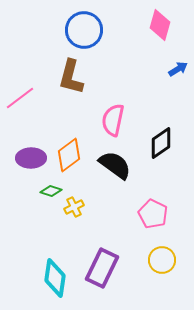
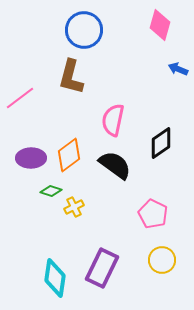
blue arrow: rotated 126 degrees counterclockwise
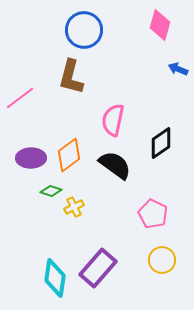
purple rectangle: moved 4 px left; rotated 15 degrees clockwise
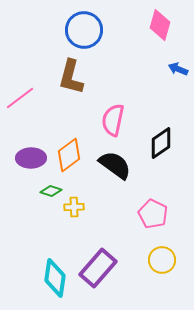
yellow cross: rotated 24 degrees clockwise
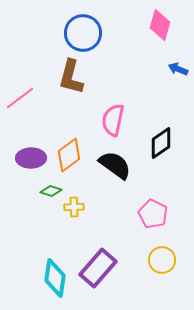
blue circle: moved 1 px left, 3 px down
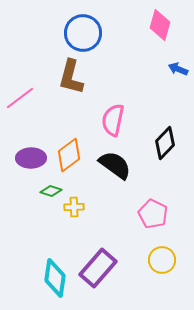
black diamond: moved 4 px right; rotated 12 degrees counterclockwise
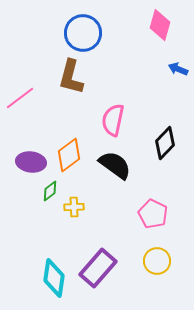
purple ellipse: moved 4 px down; rotated 8 degrees clockwise
green diamond: moved 1 px left; rotated 55 degrees counterclockwise
yellow circle: moved 5 px left, 1 px down
cyan diamond: moved 1 px left
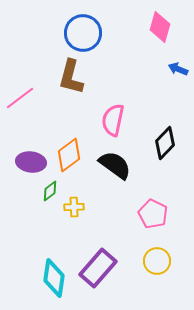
pink diamond: moved 2 px down
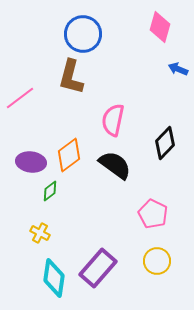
blue circle: moved 1 px down
yellow cross: moved 34 px left, 26 px down; rotated 30 degrees clockwise
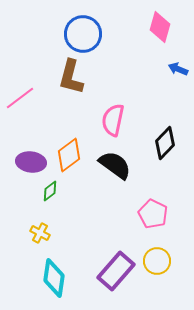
purple rectangle: moved 18 px right, 3 px down
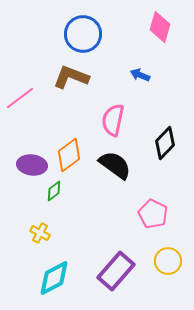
blue arrow: moved 38 px left, 6 px down
brown L-shape: rotated 96 degrees clockwise
purple ellipse: moved 1 px right, 3 px down
green diamond: moved 4 px right
yellow circle: moved 11 px right
cyan diamond: rotated 54 degrees clockwise
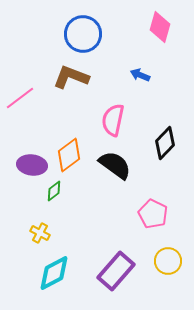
cyan diamond: moved 5 px up
